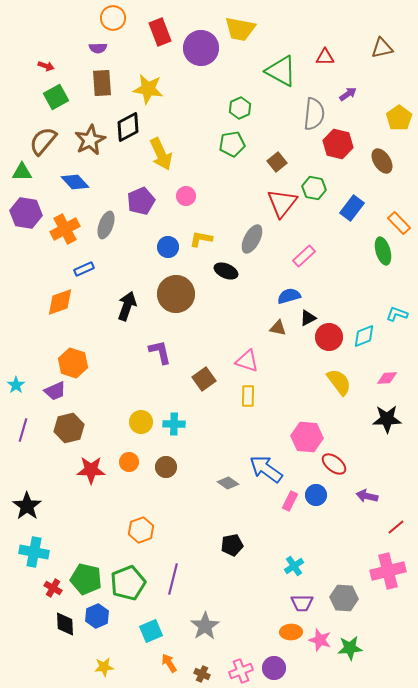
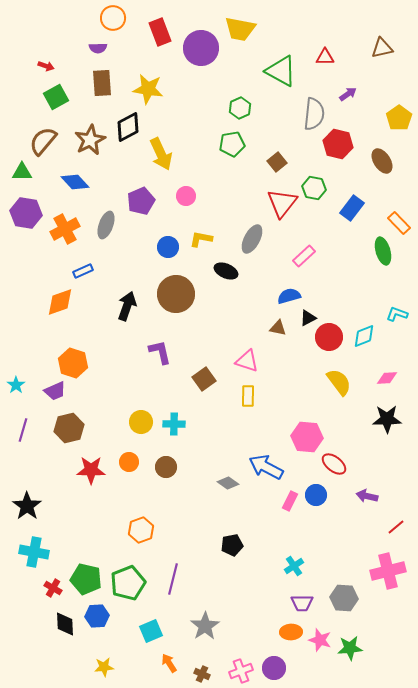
blue rectangle at (84, 269): moved 1 px left, 2 px down
blue arrow at (266, 469): moved 2 px up; rotated 8 degrees counterclockwise
blue hexagon at (97, 616): rotated 20 degrees clockwise
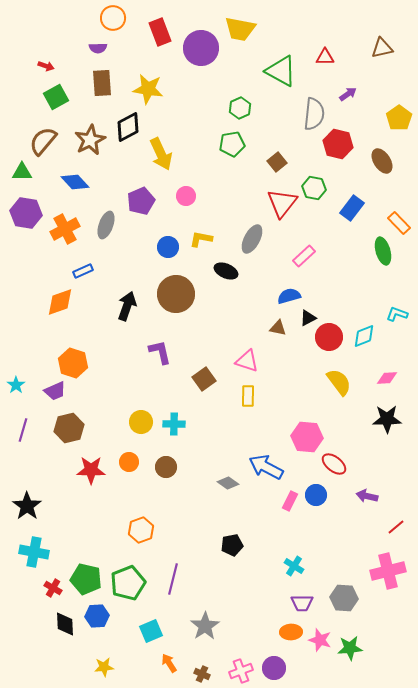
cyan cross at (294, 566): rotated 24 degrees counterclockwise
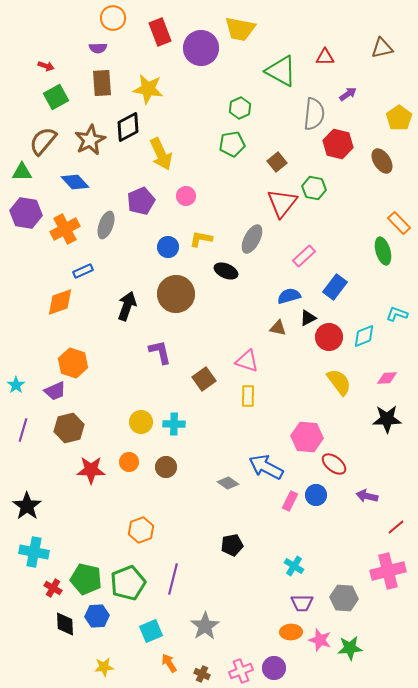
blue rectangle at (352, 208): moved 17 px left, 79 px down
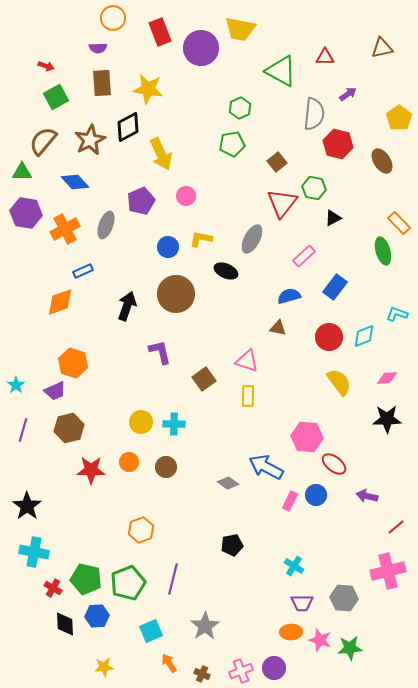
black triangle at (308, 318): moved 25 px right, 100 px up
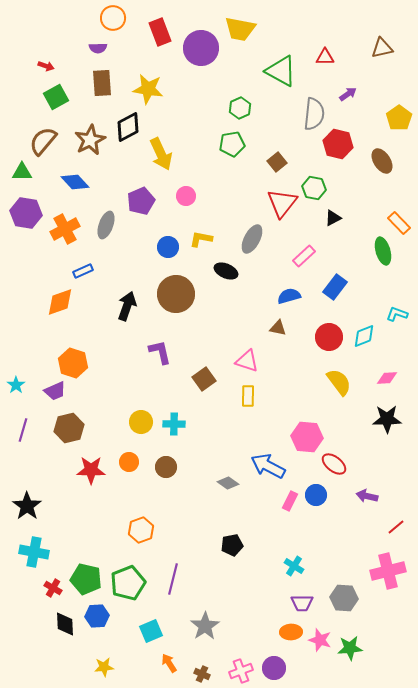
blue arrow at (266, 467): moved 2 px right, 1 px up
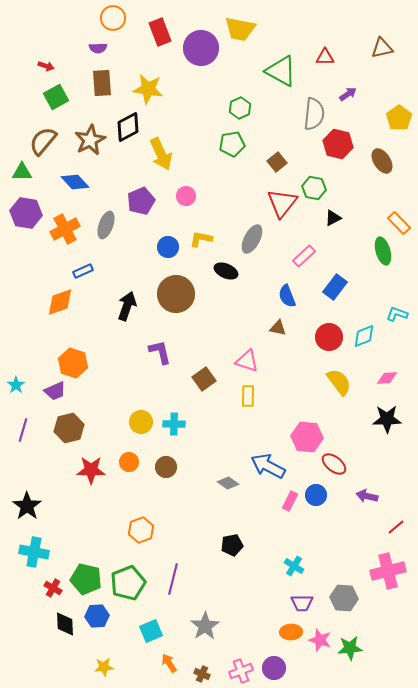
blue semicircle at (289, 296): moved 2 px left; rotated 95 degrees counterclockwise
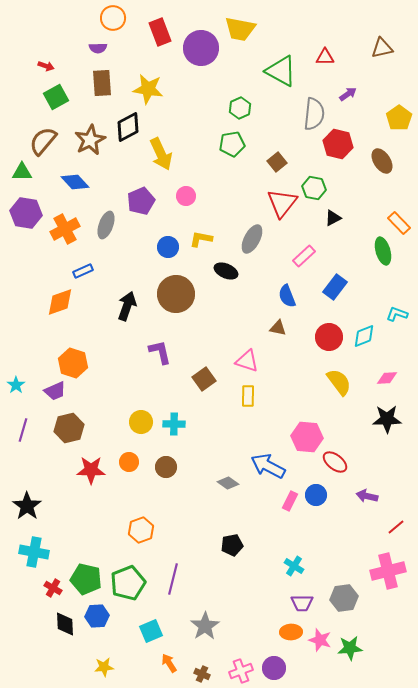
red ellipse at (334, 464): moved 1 px right, 2 px up
gray hexagon at (344, 598): rotated 12 degrees counterclockwise
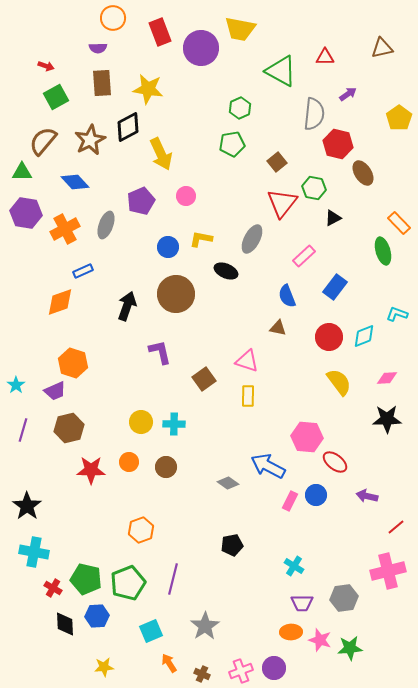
brown ellipse at (382, 161): moved 19 px left, 12 px down
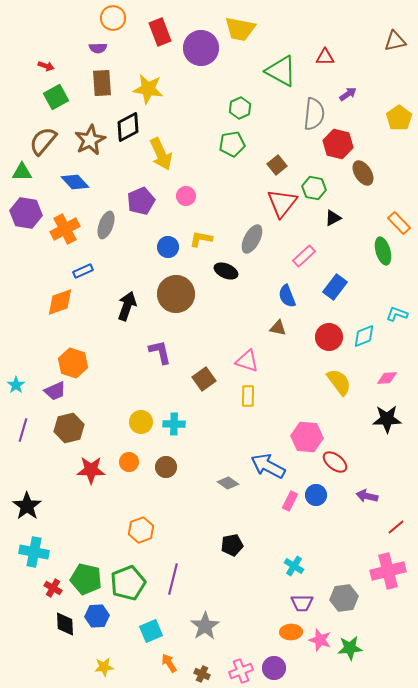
brown triangle at (382, 48): moved 13 px right, 7 px up
brown square at (277, 162): moved 3 px down
